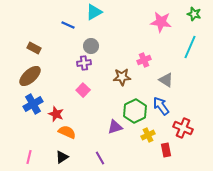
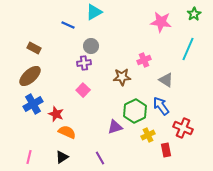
green star: rotated 24 degrees clockwise
cyan line: moved 2 px left, 2 px down
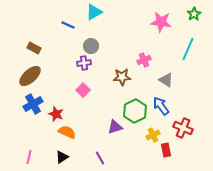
yellow cross: moved 5 px right
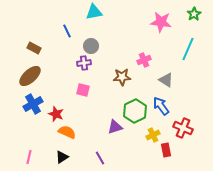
cyan triangle: rotated 18 degrees clockwise
blue line: moved 1 px left, 6 px down; rotated 40 degrees clockwise
pink square: rotated 32 degrees counterclockwise
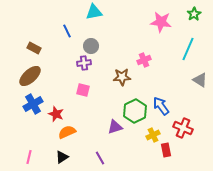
gray triangle: moved 34 px right
orange semicircle: rotated 48 degrees counterclockwise
